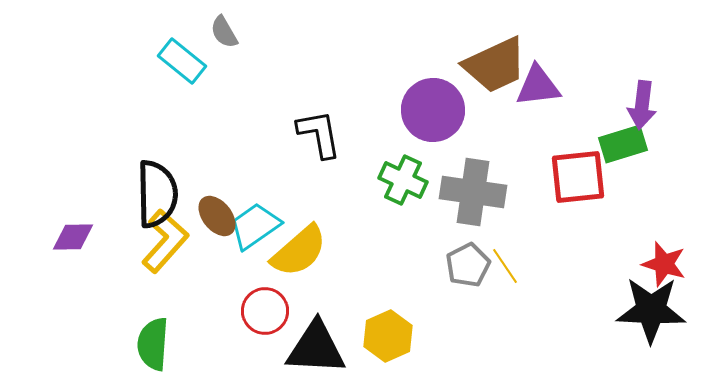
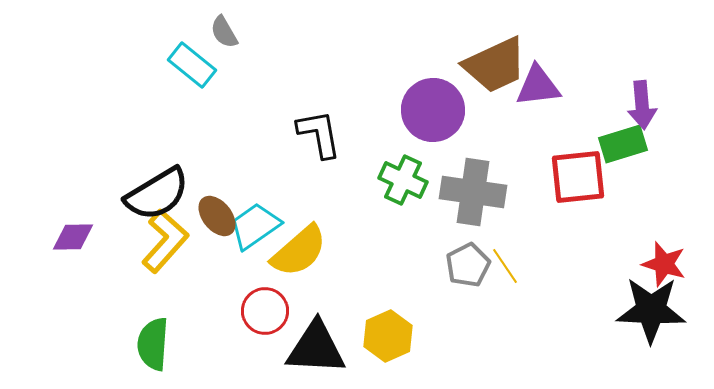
cyan rectangle: moved 10 px right, 4 px down
purple arrow: rotated 12 degrees counterclockwise
black semicircle: rotated 60 degrees clockwise
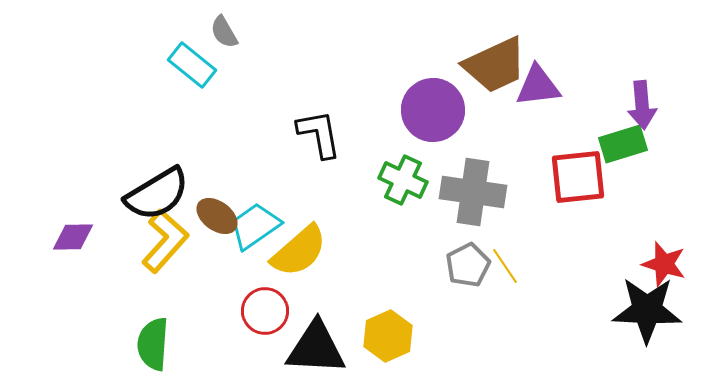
brown ellipse: rotated 15 degrees counterclockwise
black star: moved 4 px left
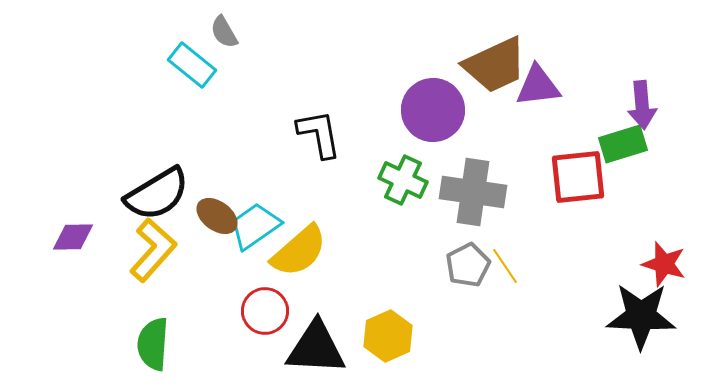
yellow L-shape: moved 12 px left, 9 px down
black star: moved 6 px left, 6 px down
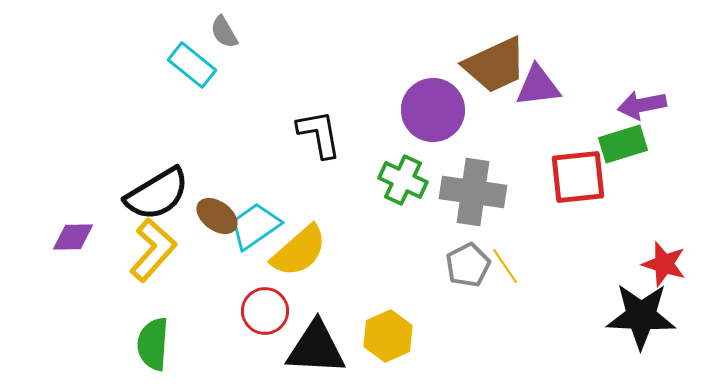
purple arrow: rotated 84 degrees clockwise
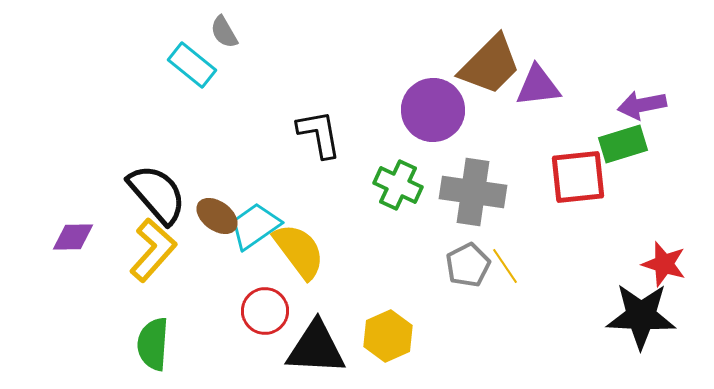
brown trapezoid: moved 5 px left; rotated 20 degrees counterclockwise
green cross: moved 5 px left, 5 px down
black semicircle: rotated 100 degrees counterclockwise
yellow semicircle: rotated 86 degrees counterclockwise
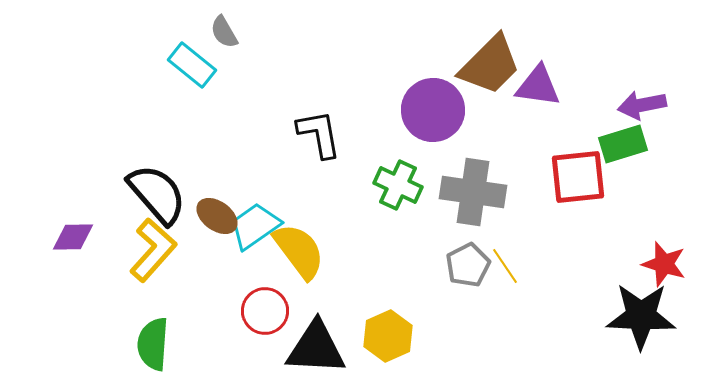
purple triangle: rotated 15 degrees clockwise
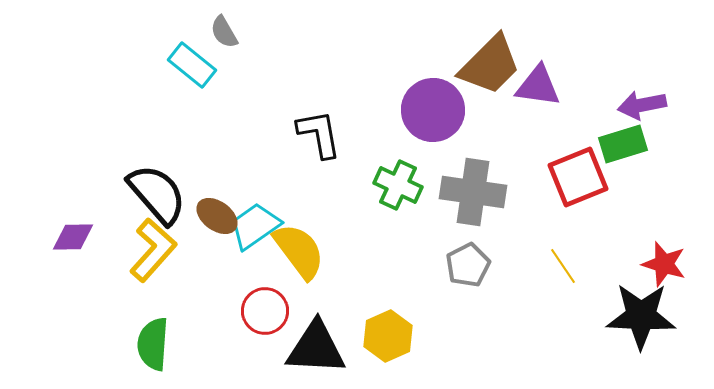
red square: rotated 16 degrees counterclockwise
yellow line: moved 58 px right
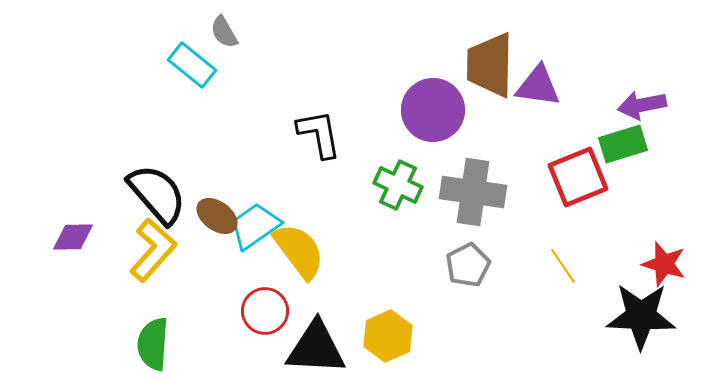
brown trapezoid: rotated 136 degrees clockwise
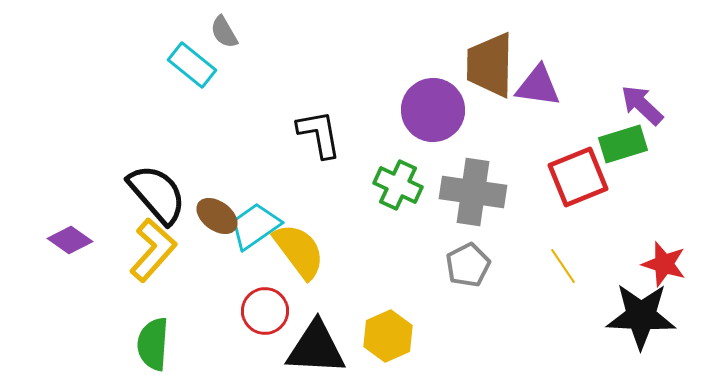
purple arrow: rotated 54 degrees clockwise
purple diamond: moved 3 px left, 3 px down; rotated 36 degrees clockwise
